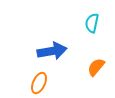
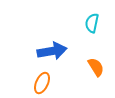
orange semicircle: rotated 108 degrees clockwise
orange ellipse: moved 3 px right
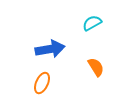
cyan semicircle: rotated 48 degrees clockwise
blue arrow: moved 2 px left, 2 px up
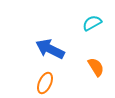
blue arrow: rotated 144 degrees counterclockwise
orange ellipse: moved 3 px right
